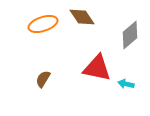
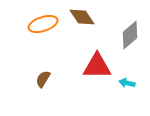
red triangle: moved 2 px up; rotated 12 degrees counterclockwise
cyan arrow: moved 1 px right, 1 px up
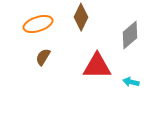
brown diamond: moved 1 px left; rotated 60 degrees clockwise
orange ellipse: moved 5 px left
brown semicircle: moved 22 px up
cyan arrow: moved 4 px right, 1 px up
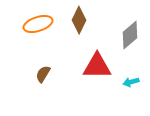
brown diamond: moved 2 px left, 3 px down
brown semicircle: moved 17 px down
cyan arrow: rotated 28 degrees counterclockwise
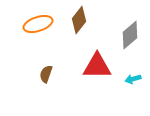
brown diamond: rotated 12 degrees clockwise
brown semicircle: moved 3 px right; rotated 12 degrees counterclockwise
cyan arrow: moved 2 px right, 3 px up
